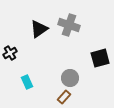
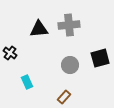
gray cross: rotated 25 degrees counterclockwise
black triangle: rotated 30 degrees clockwise
black cross: rotated 24 degrees counterclockwise
gray circle: moved 13 px up
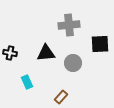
black triangle: moved 7 px right, 24 px down
black cross: rotated 24 degrees counterclockwise
black square: moved 14 px up; rotated 12 degrees clockwise
gray circle: moved 3 px right, 2 px up
brown rectangle: moved 3 px left
